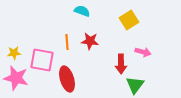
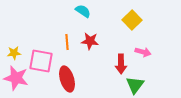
cyan semicircle: moved 1 px right; rotated 14 degrees clockwise
yellow square: moved 3 px right; rotated 12 degrees counterclockwise
pink square: moved 1 px left, 1 px down
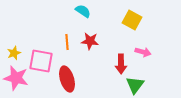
yellow square: rotated 18 degrees counterclockwise
yellow star: rotated 16 degrees counterclockwise
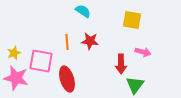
yellow square: rotated 18 degrees counterclockwise
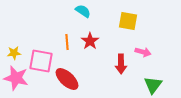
yellow square: moved 4 px left, 1 px down
red star: rotated 30 degrees clockwise
yellow star: rotated 16 degrees clockwise
red ellipse: rotated 30 degrees counterclockwise
green triangle: moved 18 px right
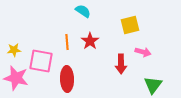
yellow square: moved 2 px right, 4 px down; rotated 24 degrees counterclockwise
yellow star: moved 3 px up
red ellipse: rotated 45 degrees clockwise
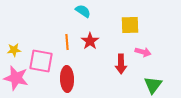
yellow square: rotated 12 degrees clockwise
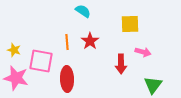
yellow square: moved 1 px up
yellow star: rotated 24 degrees clockwise
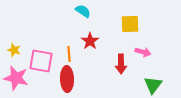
orange line: moved 2 px right, 12 px down
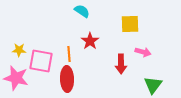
cyan semicircle: moved 1 px left
yellow star: moved 5 px right; rotated 16 degrees counterclockwise
